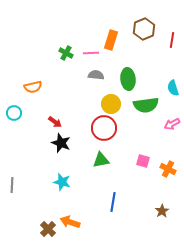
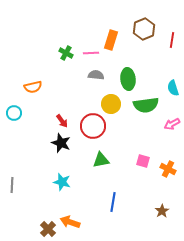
red arrow: moved 7 px right, 1 px up; rotated 16 degrees clockwise
red circle: moved 11 px left, 2 px up
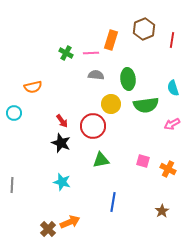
orange arrow: rotated 138 degrees clockwise
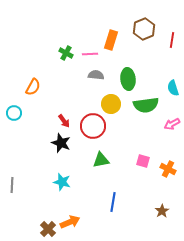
pink line: moved 1 px left, 1 px down
orange semicircle: rotated 48 degrees counterclockwise
red arrow: moved 2 px right
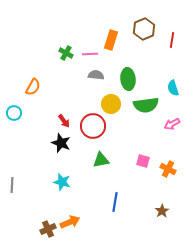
blue line: moved 2 px right
brown cross: rotated 21 degrees clockwise
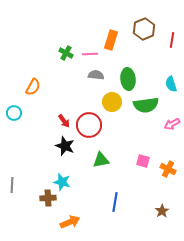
cyan semicircle: moved 2 px left, 4 px up
yellow circle: moved 1 px right, 2 px up
red circle: moved 4 px left, 1 px up
black star: moved 4 px right, 3 px down
brown cross: moved 31 px up; rotated 21 degrees clockwise
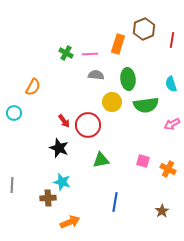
orange rectangle: moved 7 px right, 4 px down
red circle: moved 1 px left
black star: moved 6 px left, 2 px down
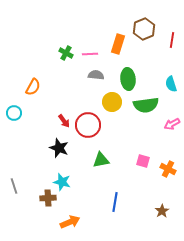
gray line: moved 2 px right, 1 px down; rotated 21 degrees counterclockwise
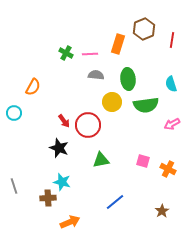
blue line: rotated 42 degrees clockwise
